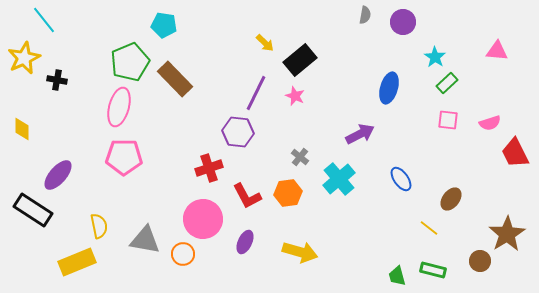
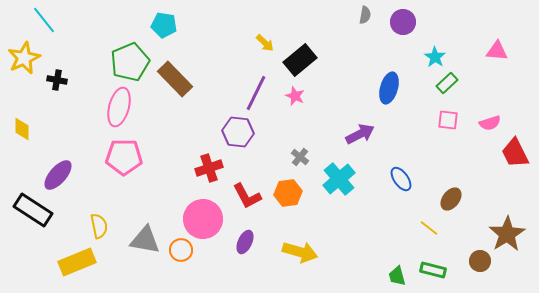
orange circle at (183, 254): moved 2 px left, 4 px up
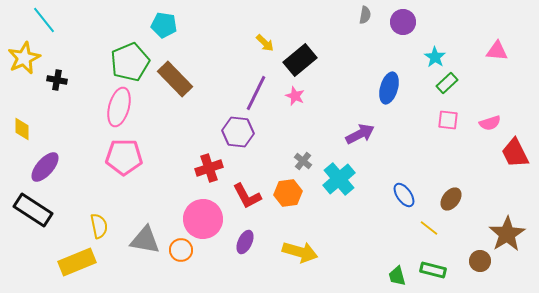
gray cross at (300, 157): moved 3 px right, 4 px down
purple ellipse at (58, 175): moved 13 px left, 8 px up
blue ellipse at (401, 179): moved 3 px right, 16 px down
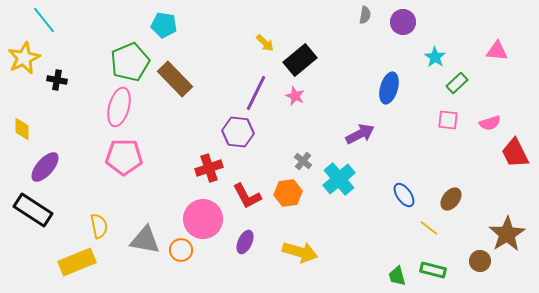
green rectangle at (447, 83): moved 10 px right
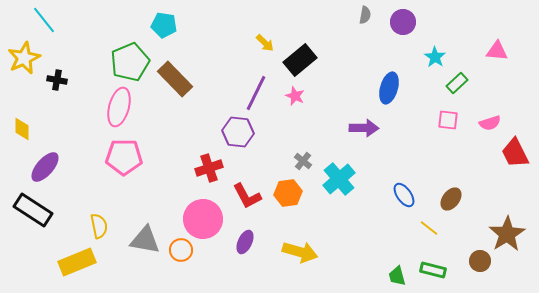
purple arrow at (360, 134): moved 4 px right, 6 px up; rotated 28 degrees clockwise
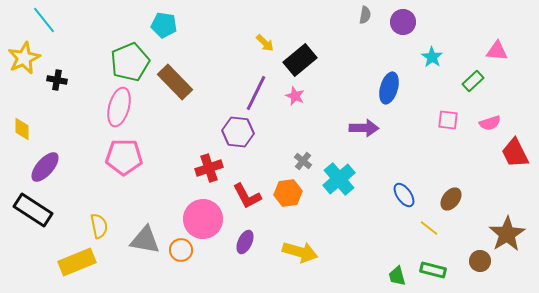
cyan star at (435, 57): moved 3 px left
brown rectangle at (175, 79): moved 3 px down
green rectangle at (457, 83): moved 16 px right, 2 px up
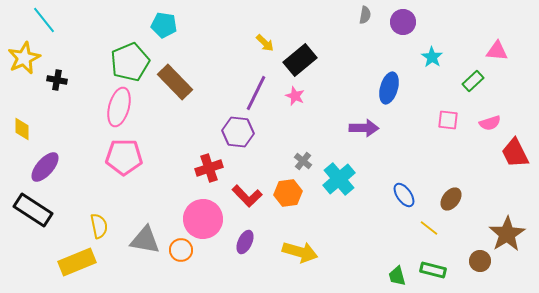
red L-shape at (247, 196): rotated 16 degrees counterclockwise
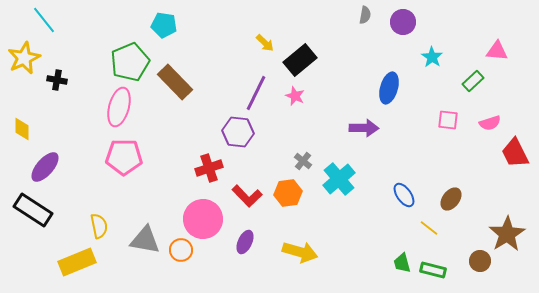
green trapezoid at (397, 276): moved 5 px right, 13 px up
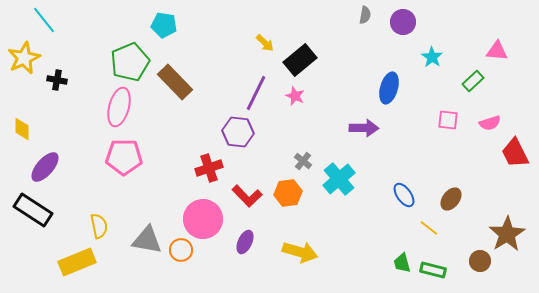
gray triangle at (145, 240): moved 2 px right
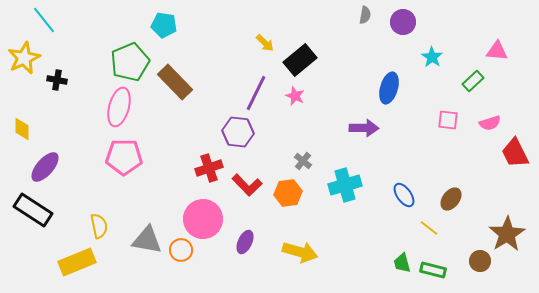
cyan cross at (339, 179): moved 6 px right, 6 px down; rotated 24 degrees clockwise
red L-shape at (247, 196): moved 11 px up
